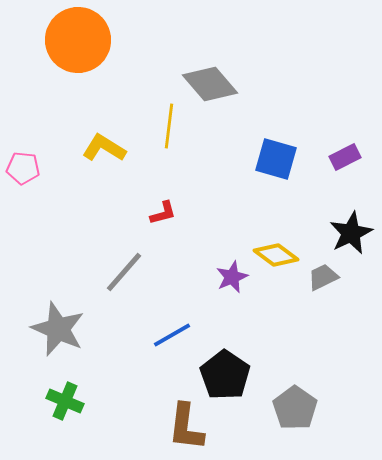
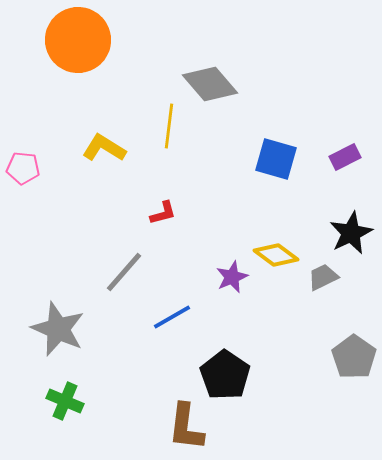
blue line: moved 18 px up
gray pentagon: moved 59 px right, 51 px up
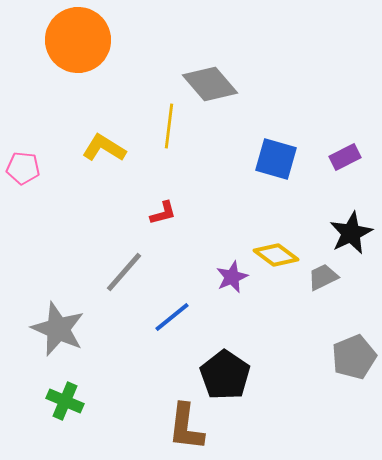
blue line: rotated 9 degrees counterclockwise
gray pentagon: rotated 15 degrees clockwise
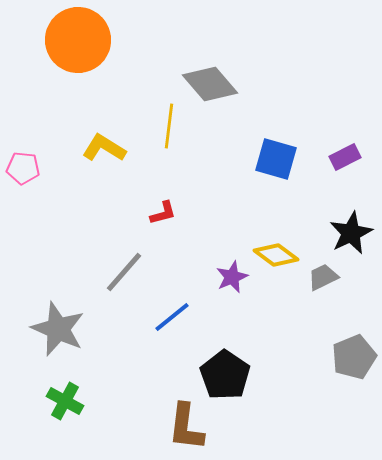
green cross: rotated 6 degrees clockwise
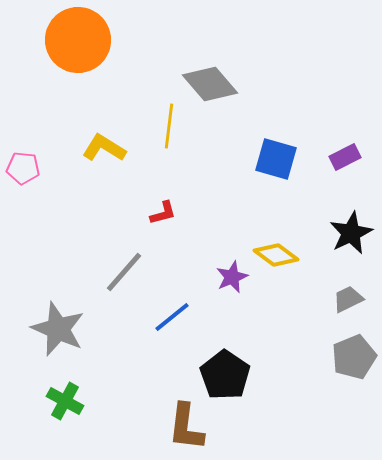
gray trapezoid: moved 25 px right, 22 px down
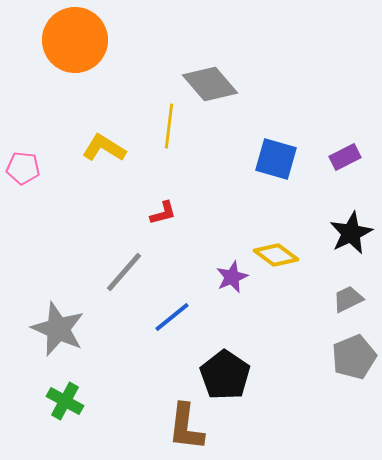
orange circle: moved 3 px left
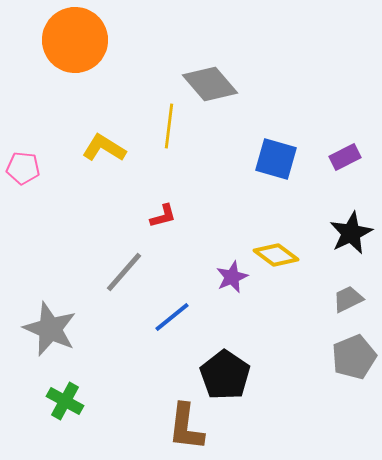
red L-shape: moved 3 px down
gray star: moved 8 px left
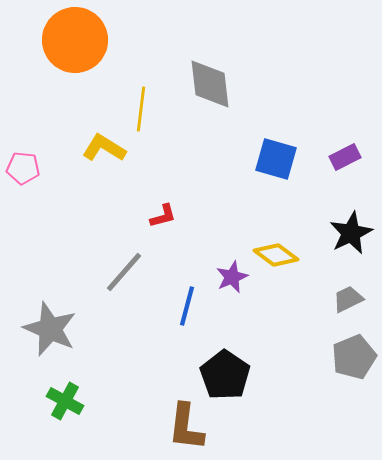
gray diamond: rotated 34 degrees clockwise
yellow line: moved 28 px left, 17 px up
blue line: moved 15 px right, 11 px up; rotated 36 degrees counterclockwise
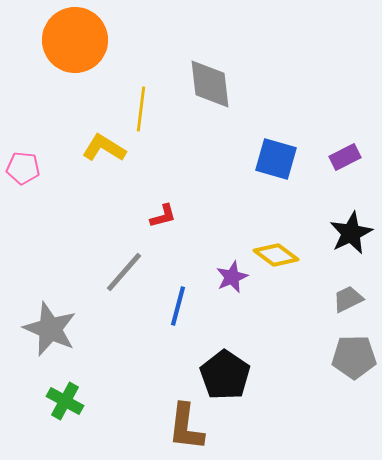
blue line: moved 9 px left
gray pentagon: rotated 21 degrees clockwise
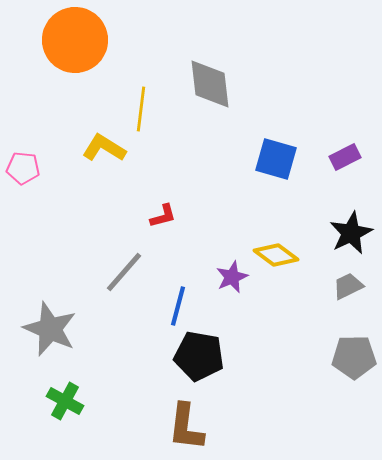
gray trapezoid: moved 13 px up
black pentagon: moved 26 px left, 19 px up; rotated 24 degrees counterclockwise
